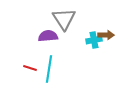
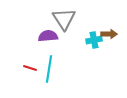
brown arrow: moved 3 px right, 1 px up
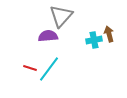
gray triangle: moved 3 px left, 3 px up; rotated 15 degrees clockwise
brown arrow: rotated 105 degrees counterclockwise
cyan line: rotated 28 degrees clockwise
